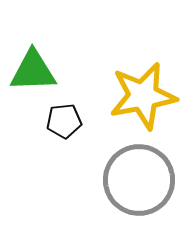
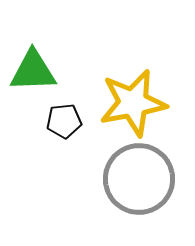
yellow star: moved 10 px left, 7 px down
gray circle: moved 1 px up
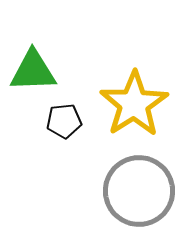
yellow star: moved 1 px right, 1 px down; rotated 22 degrees counterclockwise
gray circle: moved 12 px down
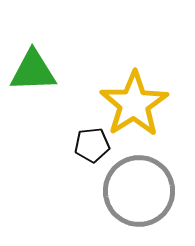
black pentagon: moved 28 px right, 24 px down
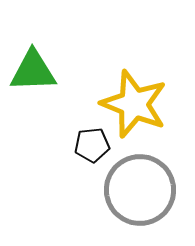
yellow star: rotated 18 degrees counterclockwise
gray circle: moved 1 px right, 1 px up
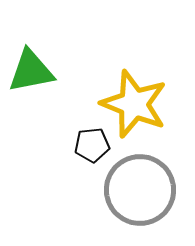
green triangle: moved 2 px left; rotated 9 degrees counterclockwise
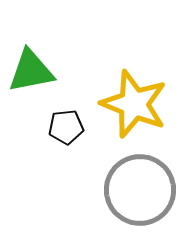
black pentagon: moved 26 px left, 18 px up
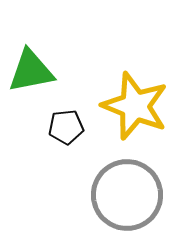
yellow star: moved 1 px right, 2 px down
gray circle: moved 13 px left, 5 px down
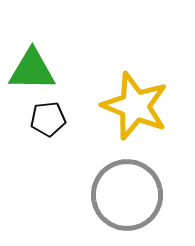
green triangle: moved 1 px right, 1 px up; rotated 12 degrees clockwise
black pentagon: moved 18 px left, 8 px up
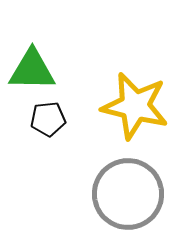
yellow star: rotated 8 degrees counterclockwise
gray circle: moved 1 px right, 1 px up
